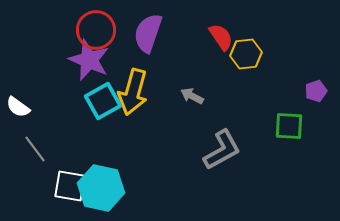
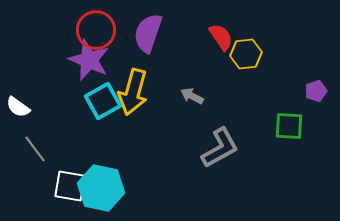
gray L-shape: moved 2 px left, 2 px up
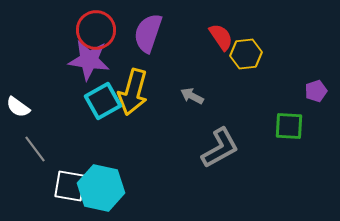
purple star: rotated 15 degrees counterclockwise
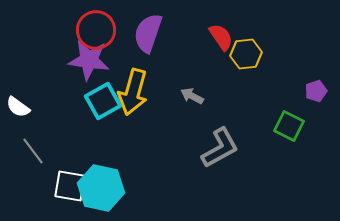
green square: rotated 24 degrees clockwise
gray line: moved 2 px left, 2 px down
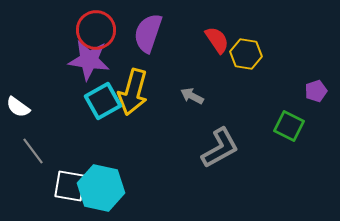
red semicircle: moved 4 px left, 3 px down
yellow hexagon: rotated 16 degrees clockwise
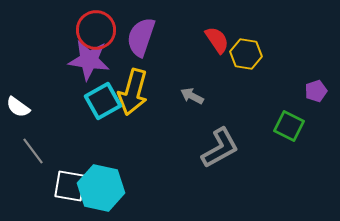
purple semicircle: moved 7 px left, 4 px down
